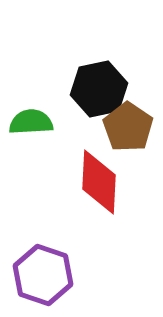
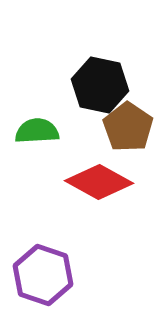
black hexagon: moved 1 px right, 4 px up; rotated 24 degrees clockwise
green semicircle: moved 6 px right, 9 px down
red diamond: rotated 64 degrees counterclockwise
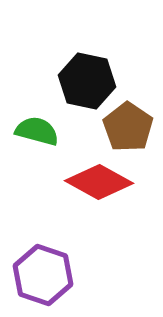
black hexagon: moved 13 px left, 4 px up
green semicircle: rotated 18 degrees clockwise
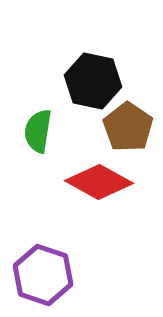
black hexagon: moved 6 px right
green semicircle: moved 1 px right; rotated 96 degrees counterclockwise
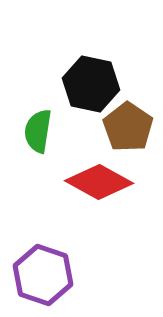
black hexagon: moved 2 px left, 3 px down
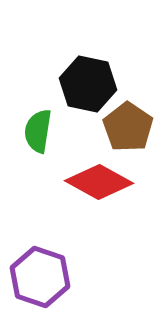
black hexagon: moved 3 px left
purple hexagon: moved 3 px left, 2 px down
